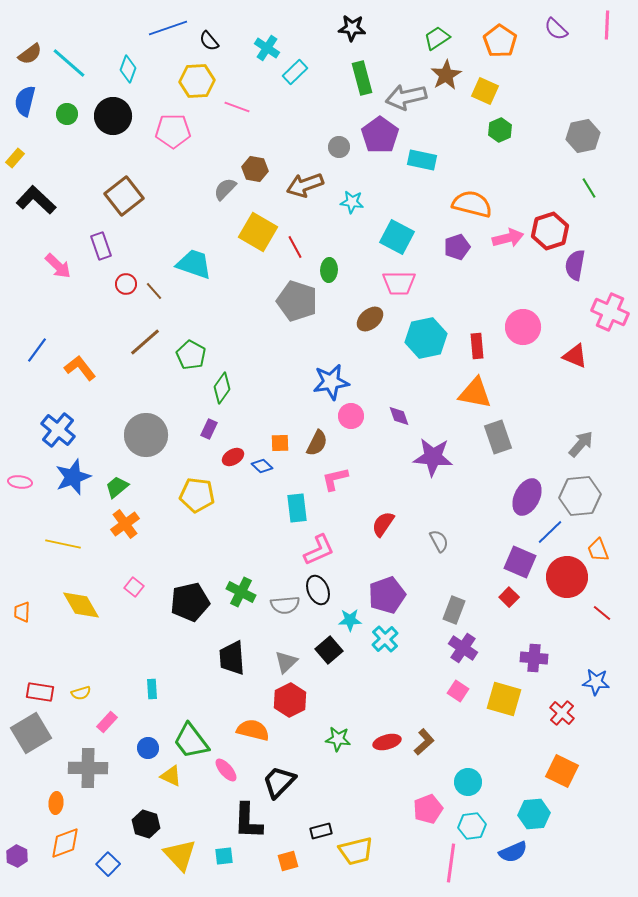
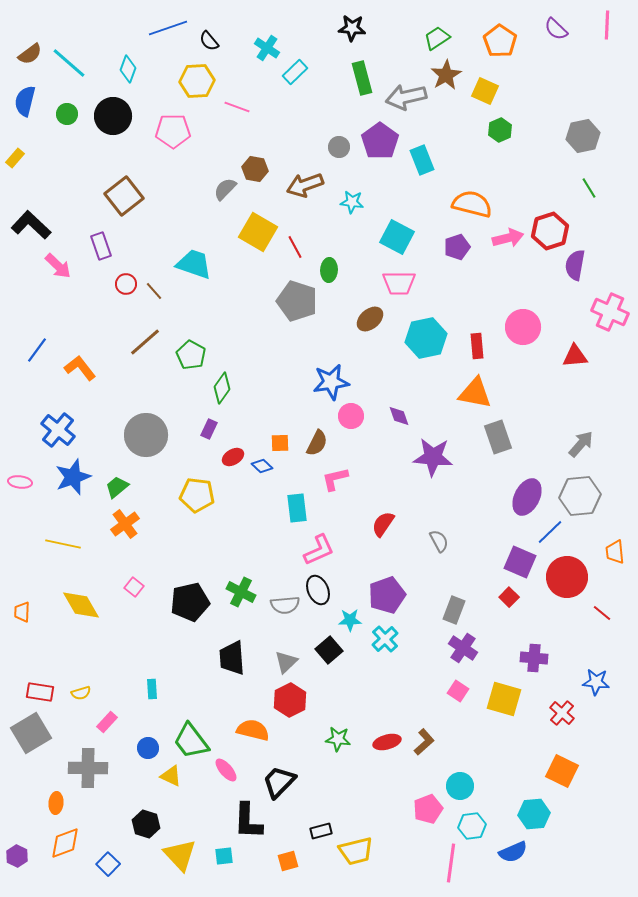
purple pentagon at (380, 135): moved 6 px down
cyan rectangle at (422, 160): rotated 56 degrees clockwise
black L-shape at (36, 200): moved 5 px left, 25 px down
red triangle at (575, 356): rotated 28 degrees counterclockwise
orange trapezoid at (598, 550): moved 17 px right, 2 px down; rotated 15 degrees clockwise
cyan circle at (468, 782): moved 8 px left, 4 px down
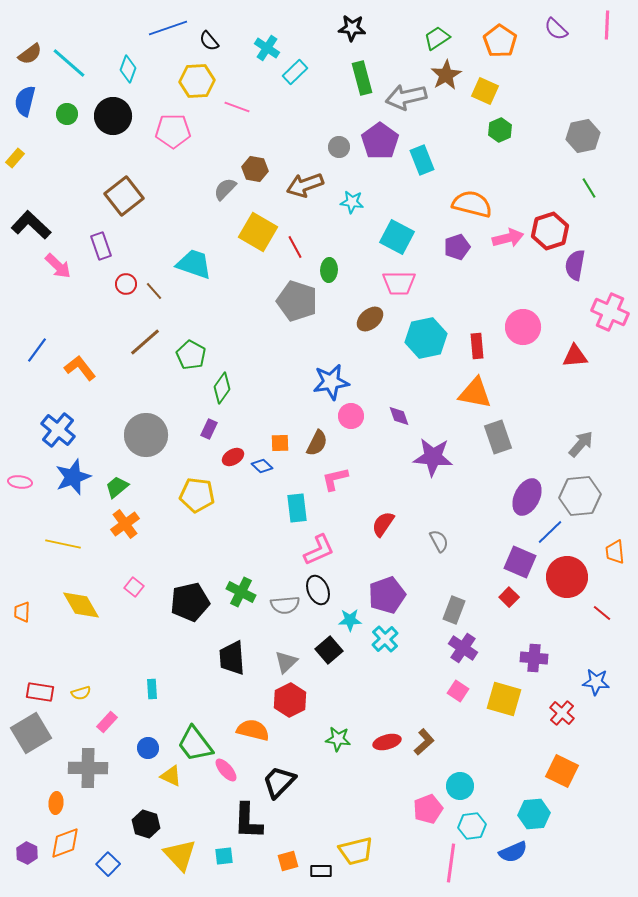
green trapezoid at (191, 741): moved 4 px right, 3 px down
black rectangle at (321, 831): moved 40 px down; rotated 15 degrees clockwise
purple hexagon at (17, 856): moved 10 px right, 3 px up
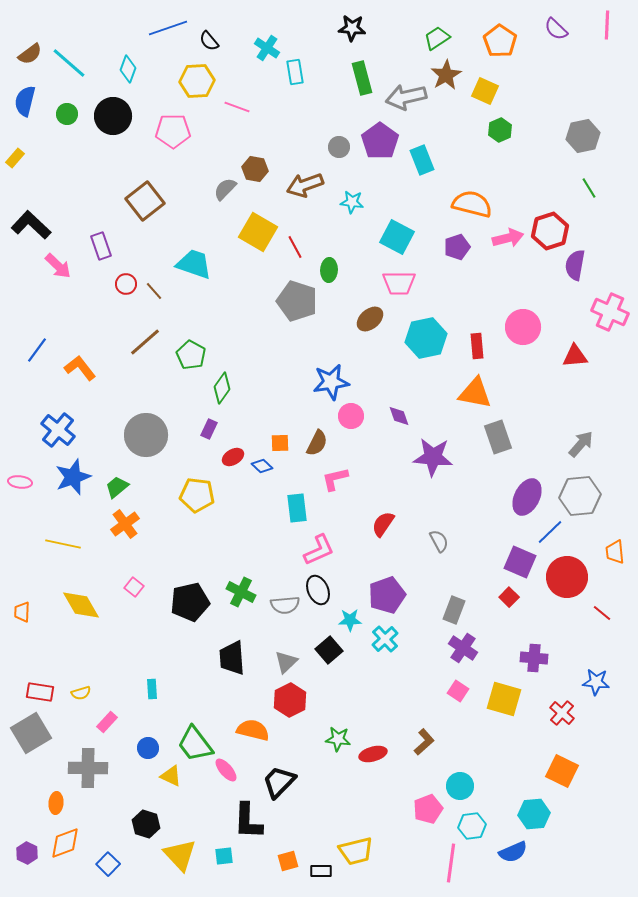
cyan rectangle at (295, 72): rotated 55 degrees counterclockwise
brown square at (124, 196): moved 21 px right, 5 px down
red ellipse at (387, 742): moved 14 px left, 12 px down
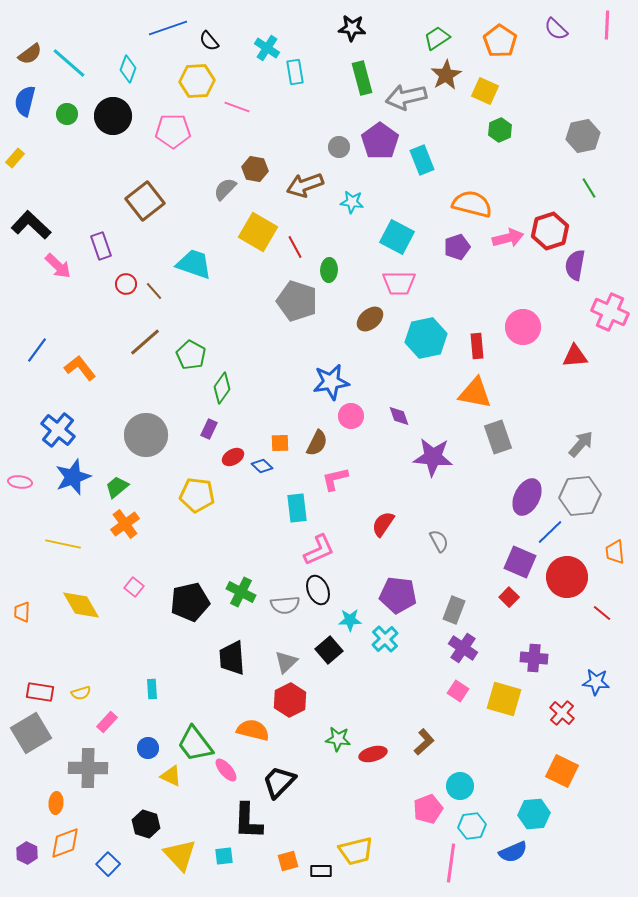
purple pentagon at (387, 595): moved 11 px right; rotated 27 degrees clockwise
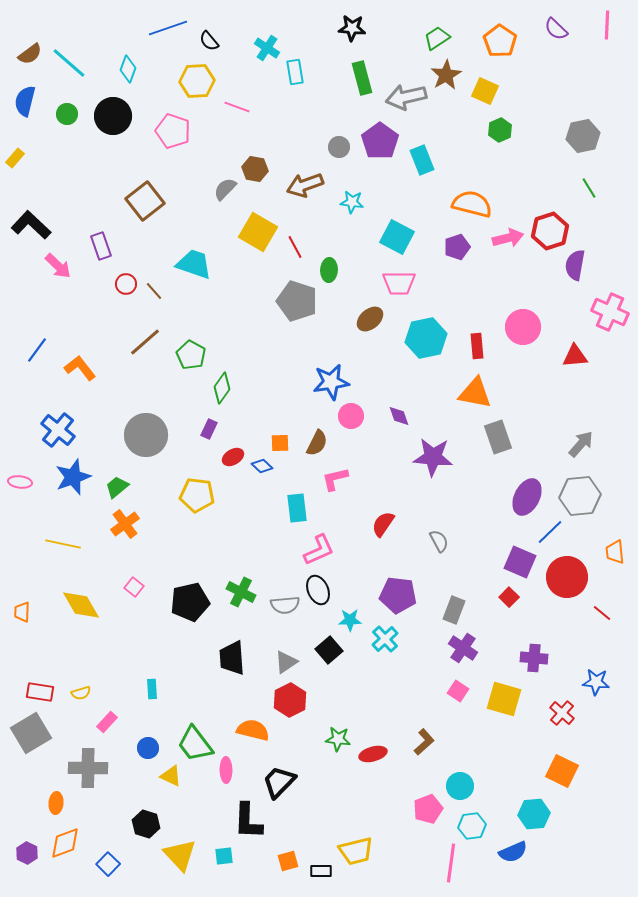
pink pentagon at (173, 131): rotated 20 degrees clockwise
gray triangle at (286, 662): rotated 10 degrees clockwise
pink ellipse at (226, 770): rotated 40 degrees clockwise
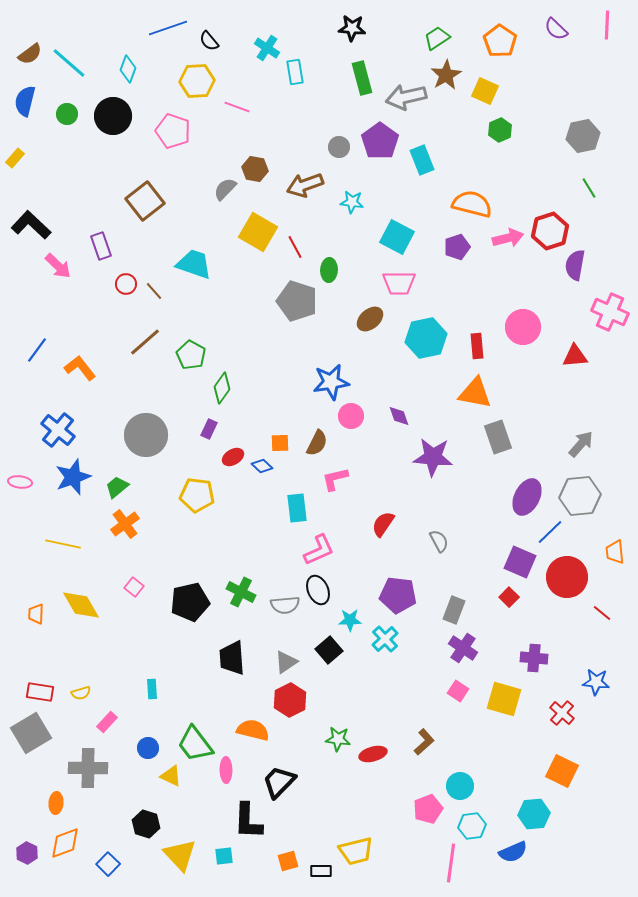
orange trapezoid at (22, 612): moved 14 px right, 2 px down
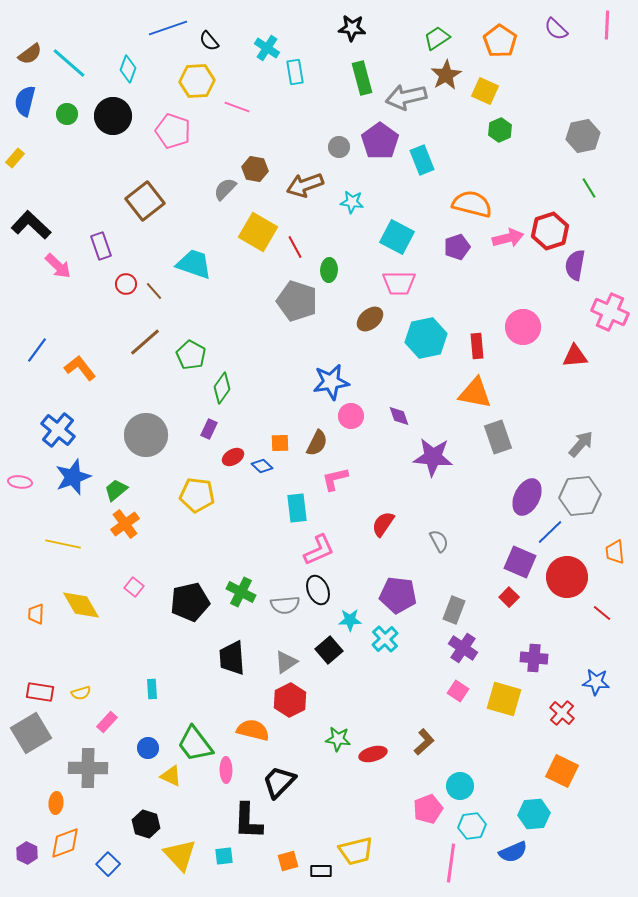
green trapezoid at (117, 487): moved 1 px left, 3 px down
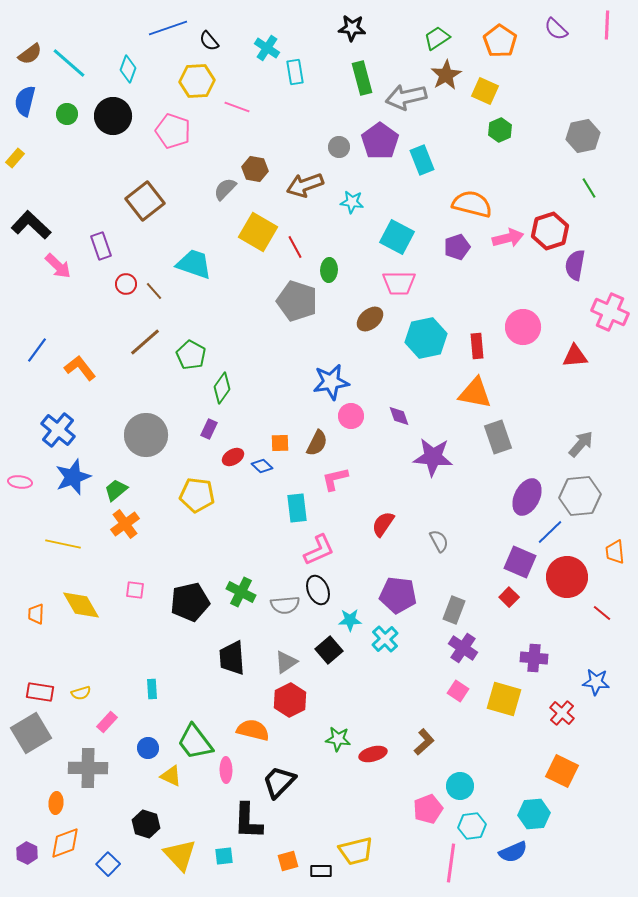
pink square at (134, 587): moved 1 px right, 3 px down; rotated 30 degrees counterclockwise
green trapezoid at (195, 744): moved 2 px up
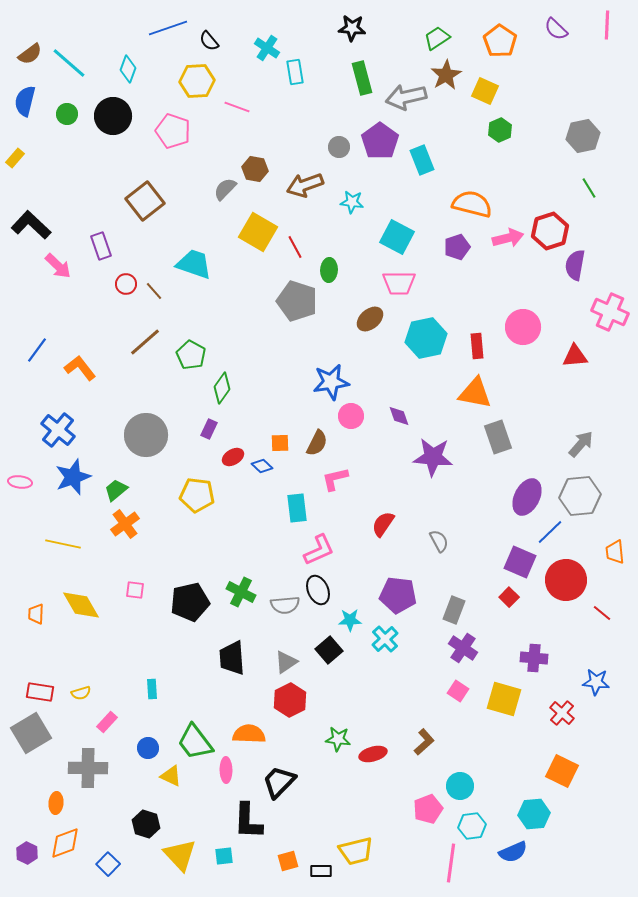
red circle at (567, 577): moved 1 px left, 3 px down
orange semicircle at (253, 730): moved 4 px left, 4 px down; rotated 12 degrees counterclockwise
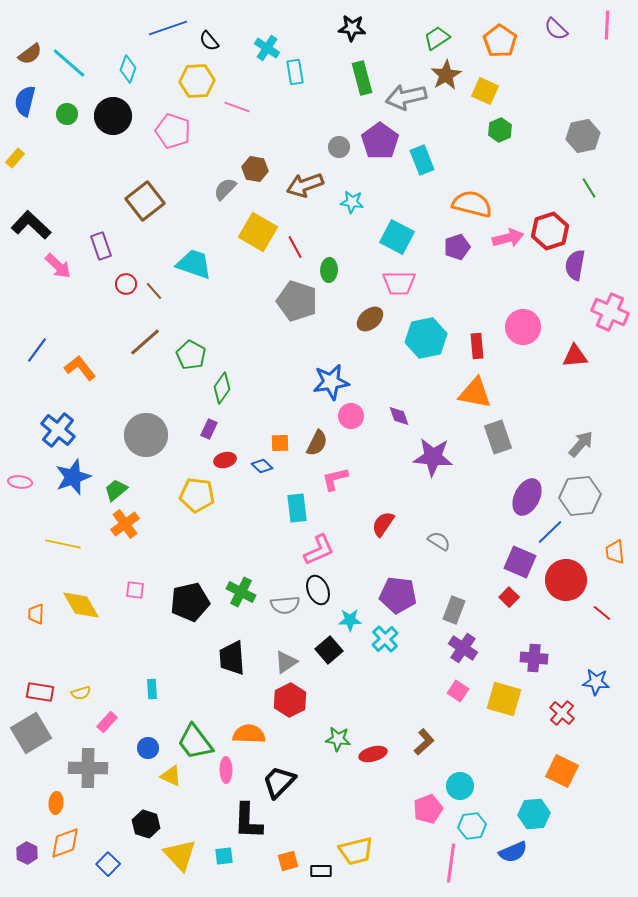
red ellipse at (233, 457): moved 8 px left, 3 px down; rotated 15 degrees clockwise
gray semicircle at (439, 541): rotated 30 degrees counterclockwise
